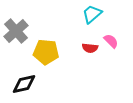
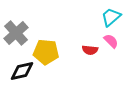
cyan trapezoid: moved 19 px right, 3 px down
gray cross: moved 2 px down
red semicircle: moved 2 px down
black diamond: moved 2 px left, 13 px up
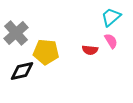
pink semicircle: rotated 14 degrees clockwise
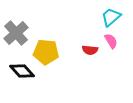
black diamond: rotated 60 degrees clockwise
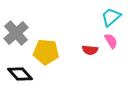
black diamond: moved 2 px left, 3 px down
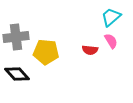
gray cross: moved 4 px down; rotated 35 degrees clockwise
black diamond: moved 3 px left
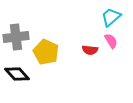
yellow pentagon: rotated 20 degrees clockwise
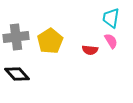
cyan trapezoid: moved 1 px down; rotated 40 degrees counterclockwise
yellow pentagon: moved 4 px right, 11 px up; rotated 15 degrees clockwise
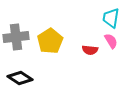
black diamond: moved 3 px right, 4 px down; rotated 15 degrees counterclockwise
